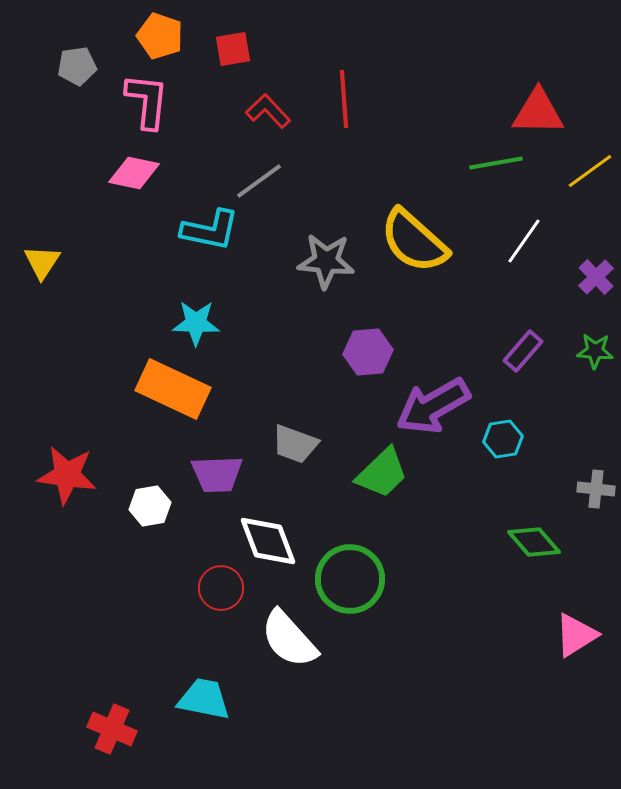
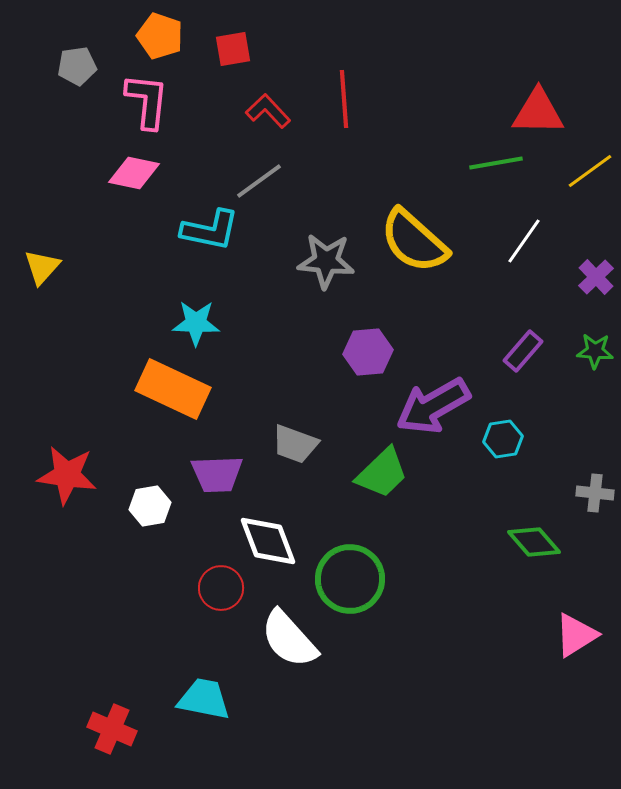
yellow triangle: moved 5 px down; rotated 9 degrees clockwise
gray cross: moved 1 px left, 4 px down
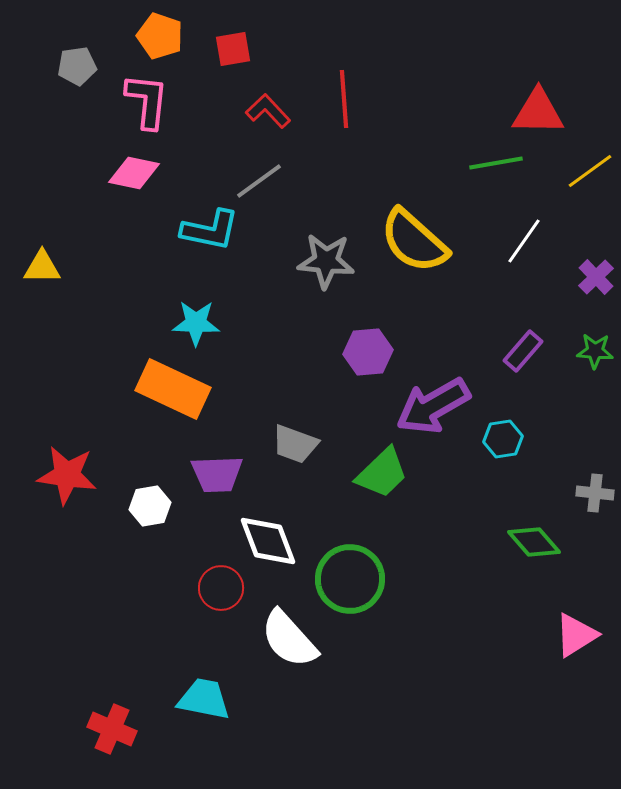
yellow triangle: rotated 48 degrees clockwise
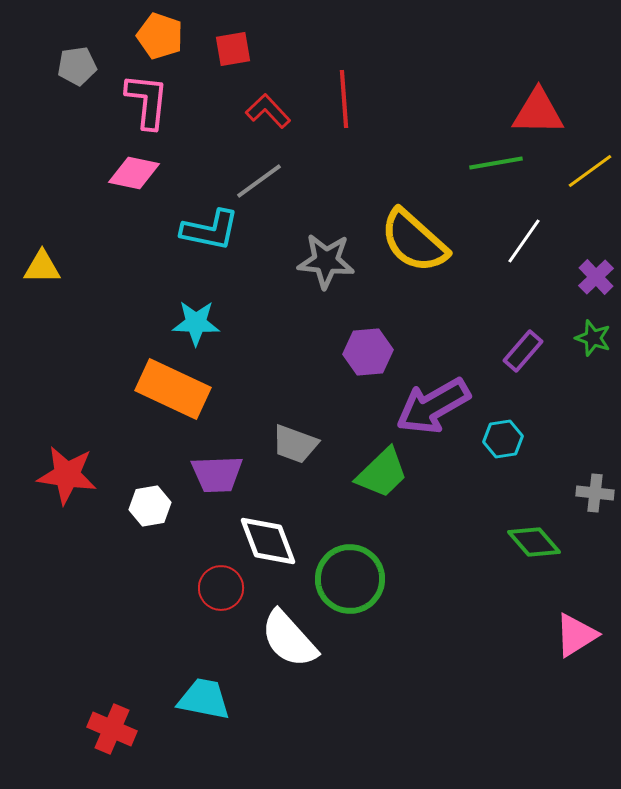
green star: moved 2 px left, 13 px up; rotated 15 degrees clockwise
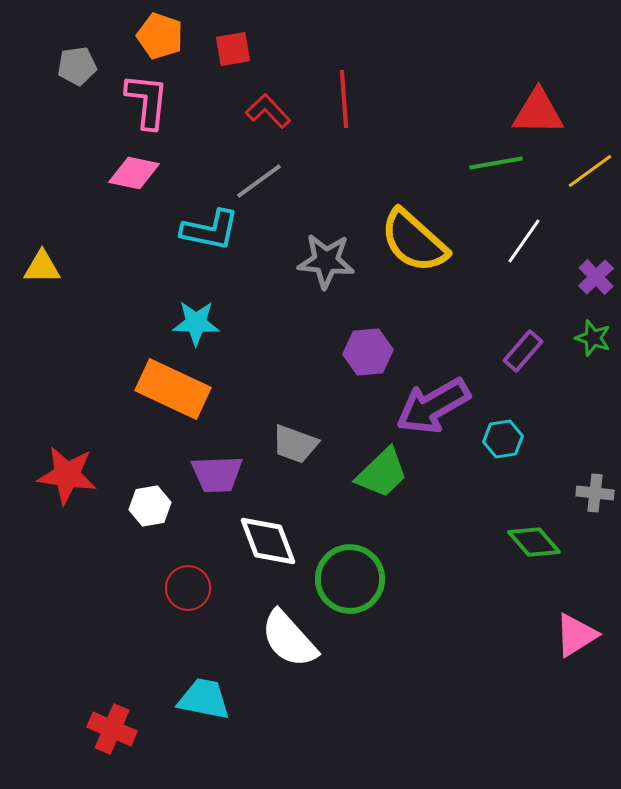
red circle: moved 33 px left
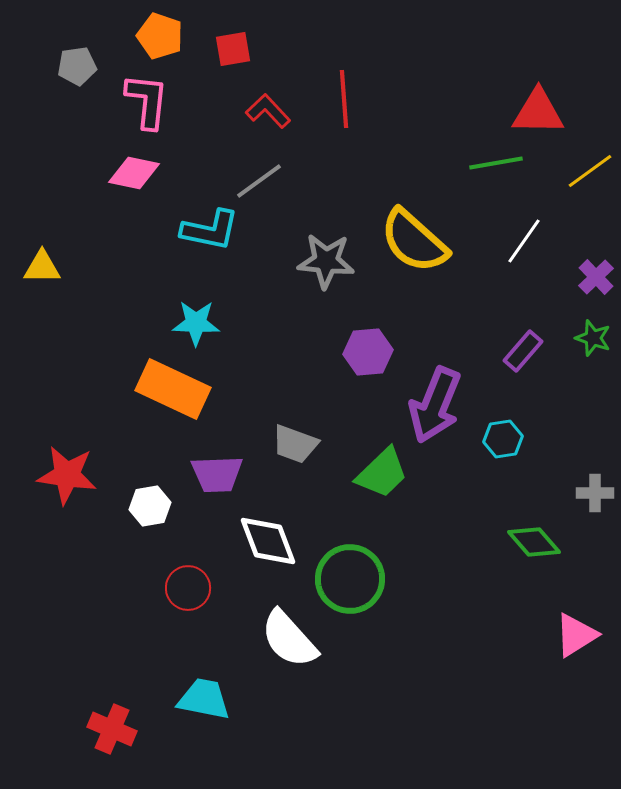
purple arrow: moved 2 px right, 1 px up; rotated 38 degrees counterclockwise
gray cross: rotated 6 degrees counterclockwise
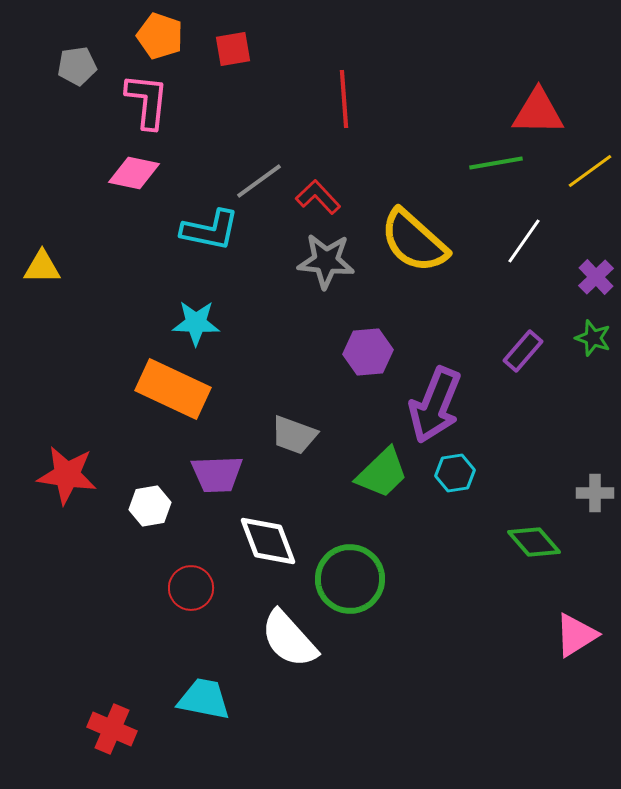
red L-shape: moved 50 px right, 86 px down
cyan hexagon: moved 48 px left, 34 px down
gray trapezoid: moved 1 px left, 9 px up
red circle: moved 3 px right
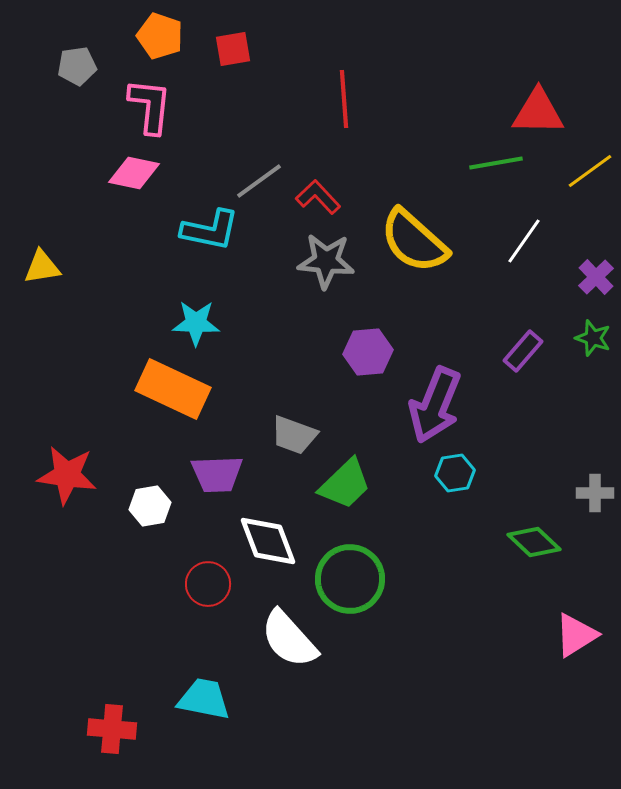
pink L-shape: moved 3 px right, 5 px down
yellow triangle: rotated 9 degrees counterclockwise
green trapezoid: moved 37 px left, 11 px down
green diamond: rotated 6 degrees counterclockwise
red circle: moved 17 px right, 4 px up
red cross: rotated 18 degrees counterclockwise
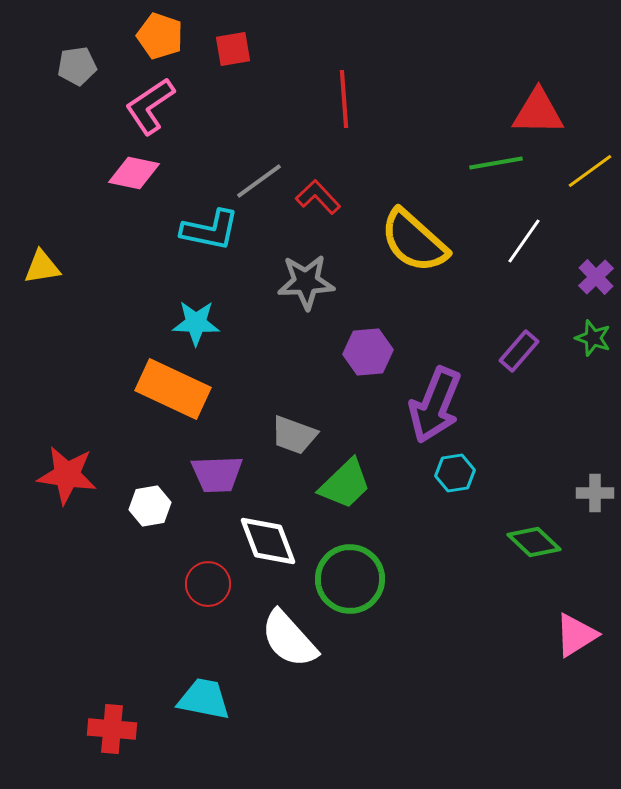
pink L-shape: rotated 130 degrees counterclockwise
gray star: moved 20 px left, 21 px down; rotated 8 degrees counterclockwise
purple rectangle: moved 4 px left
